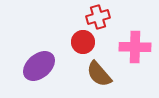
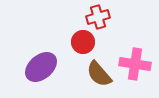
pink cross: moved 17 px down; rotated 8 degrees clockwise
purple ellipse: moved 2 px right, 1 px down
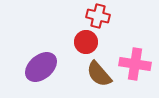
red cross: moved 1 px up; rotated 30 degrees clockwise
red circle: moved 3 px right
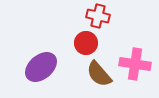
red circle: moved 1 px down
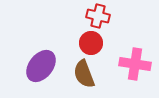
red circle: moved 5 px right
purple ellipse: moved 1 px up; rotated 12 degrees counterclockwise
brown semicircle: moved 15 px left; rotated 20 degrees clockwise
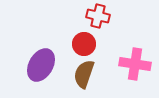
red circle: moved 7 px left, 1 px down
purple ellipse: moved 1 px up; rotated 8 degrees counterclockwise
brown semicircle: rotated 40 degrees clockwise
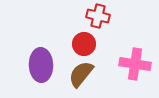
purple ellipse: rotated 32 degrees counterclockwise
brown semicircle: moved 3 px left; rotated 20 degrees clockwise
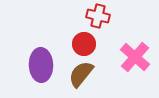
pink cross: moved 7 px up; rotated 32 degrees clockwise
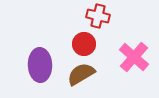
pink cross: moved 1 px left
purple ellipse: moved 1 px left
brown semicircle: rotated 20 degrees clockwise
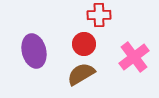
red cross: moved 1 px right, 1 px up; rotated 15 degrees counterclockwise
pink cross: rotated 12 degrees clockwise
purple ellipse: moved 6 px left, 14 px up; rotated 12 degrees counterclockwise
